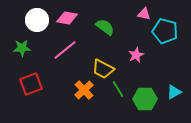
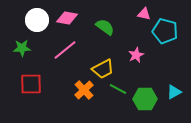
yellow trapezoid: rotated 55 degrees counterclockwise
red square: rotated 20 degrees clockwise
green line: rotated 30 degrees counterclockwise
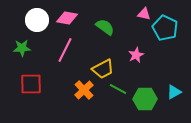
cyan pentagon: moved 3 px up; rotated 10 degrees clockwise
pink line: rotated 25 degrees counterclockwise
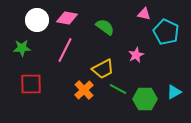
cyan pentagon: moved 1 px right, 4 px down
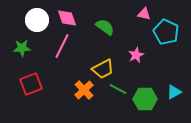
pink diamond: rotated 60 degrees clockwise
pink line: moved 3 px left, 4 px up
red square: rotated 20 degrees counterclockwise
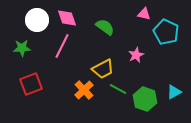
green hexagon: rotated 20 degrees clockwise
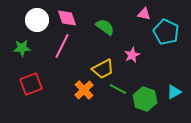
pink star: moved 4 px left
